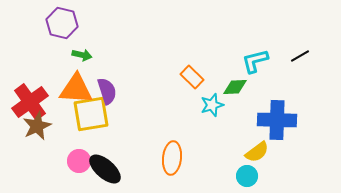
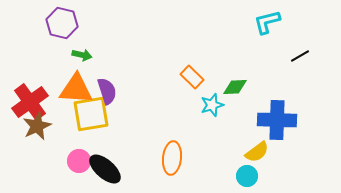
cyan L-shape: moved 12 px right, 39 px up
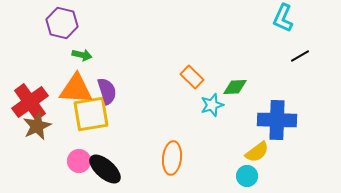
cyan L-shape: moved 16 px right, 4 px up; rotated 52 degrees counterclockwise
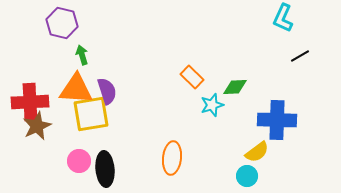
green arrow: rotated 120 degrees counterclockwise
red cross: rotated 33 degrees clockwise
black ellipse: rotated 44 degrees clockwise
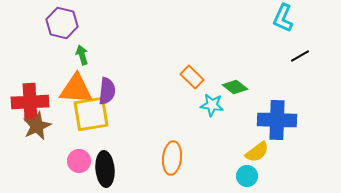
green diamond: rotated 40 degrees clockwise
purple semicircle: rotated 24 degrees clockwise
cyan star: rotated 25 degrees clockwise
